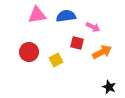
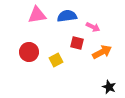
blue semicircle: moved 1 px right
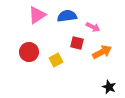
pink triangle: rotated 24 degrees counterclockwise
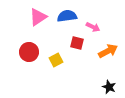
pink triangle: moved 1 px right, 2 px down
orange arrow: moved 6 px right, 1 px up
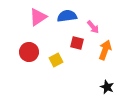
pink arrow: rotated 24 degrees clockwise
orange arrow: moved 3 px left, 1 px up; rotated 42 degrees counterclockwise
black star: moved 2 px left
